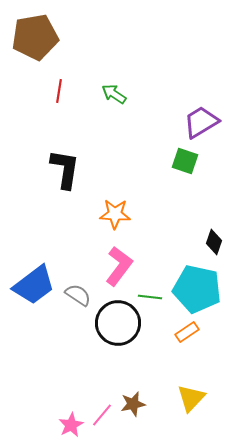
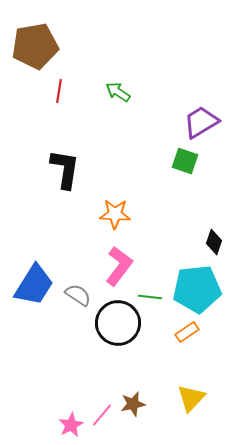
brown pentagon: moved 9 px down
green arrow: moved 4 px right, 2 px up
blue trapezoid: rotated 21 degrees counterclockwise
cyan pentagon: rotated 18 degrees counterclockwise
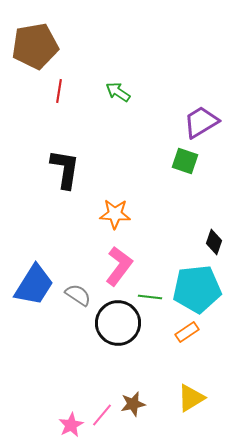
yellow triangle: rotated 16 degrees clockwise
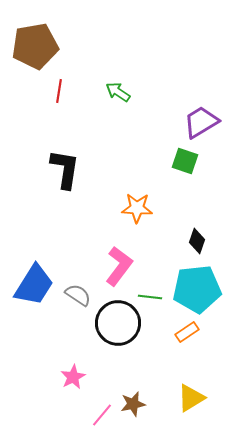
orange star: moved 22 px right, 6 px up
black diamond: moved 17 px left, 1 px up
pink star: moved 2 px right, 48 px up
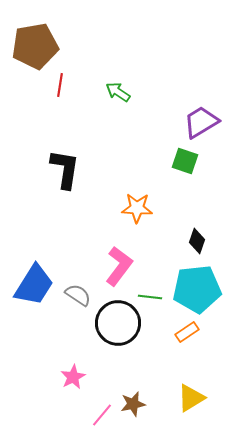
red line: moved 1 px right, 6 px up
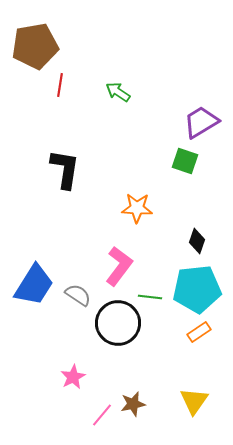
orange rectangle: moved 12 px right
yellow triangle: moved 3 px right, 3 px down; rotated 24 degrees counterclockwise
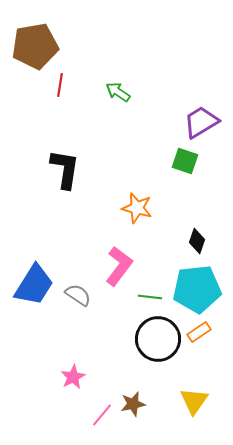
orange star: rotated 12 degrees clockwise
black circle: moved 40 px right, 16 px down
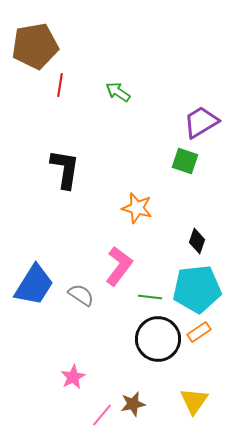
gray semicircle: moved 3 px right
